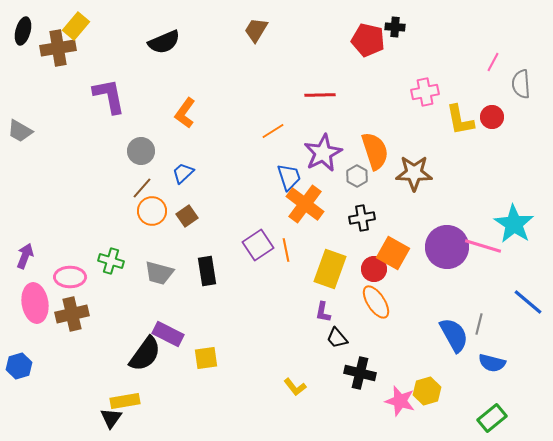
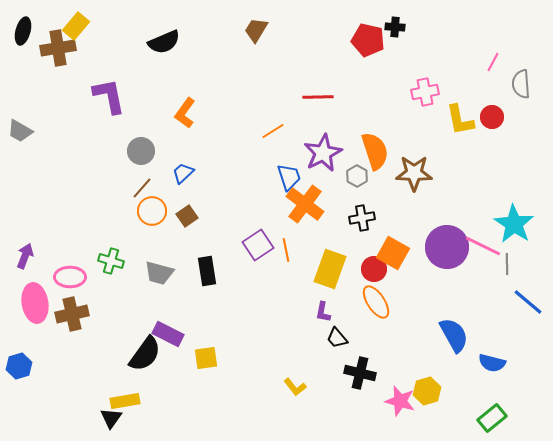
red line at (320, 95): moved 2 px left, 2 px down
pink line at (483, 246): rotated 9 degrees clockwise
gray line at (479, 324): moved 28 px right, 60 px up; rotated 15 degrees counterclockwise
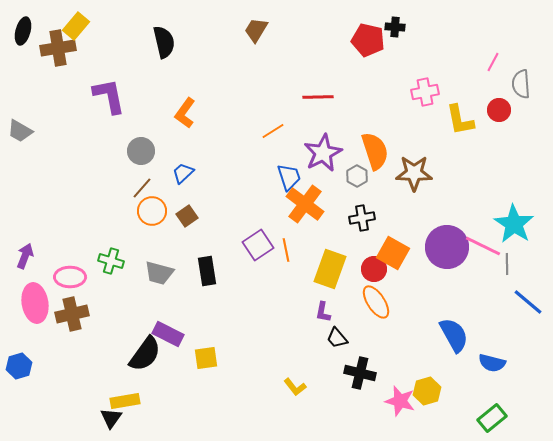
black semicircle at (164, 42): rotated 80 degrees counterclockwise
red circle at (492, 117): moved 7 px right, 7 px up
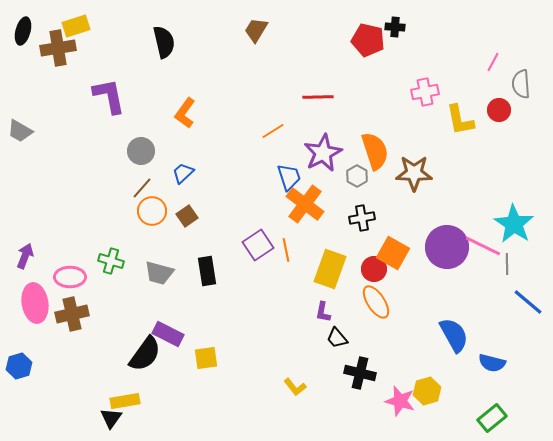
yellow rectangle at (76, 26): rotated 32 degrees clockwise
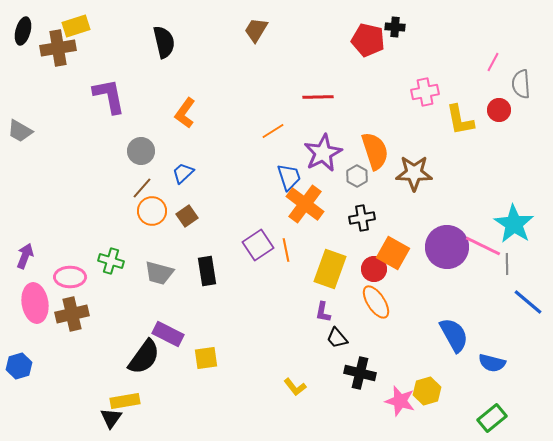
black semicircle at (145, 354): moved 1 px left, 3 px down
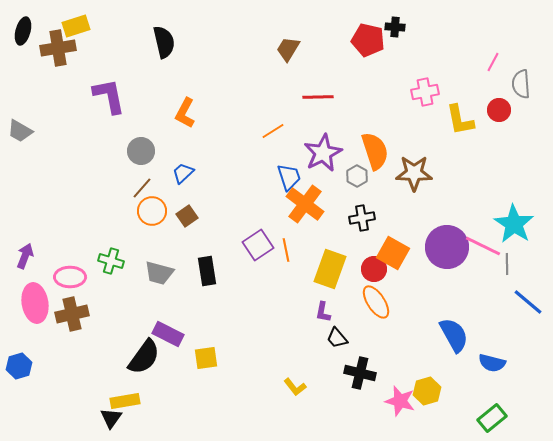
brown trapezoid at (256, 30): moved 32 px right, 19 px down
orange L-shape at (185, 113): rotated 8 degrees counterclockwise
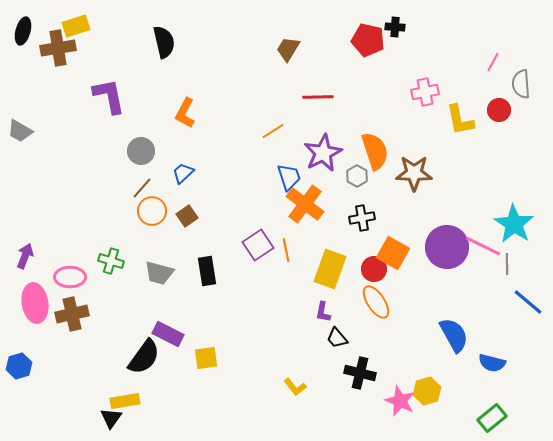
pink star at (400, 401): rotated 8 degrees clockwise
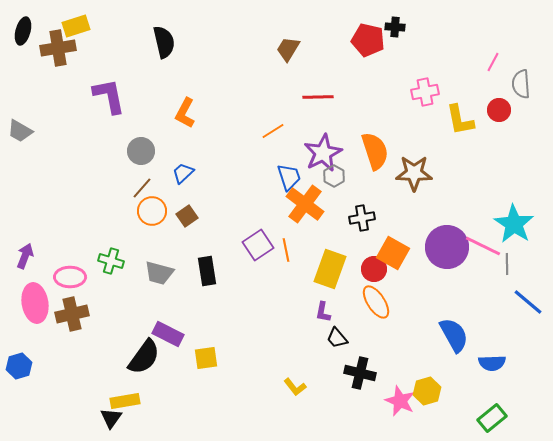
gray hexagon at (357, 176): moved 23 px left
blue semicircle at (492, 363): rotated 16 degrees counterclockwise
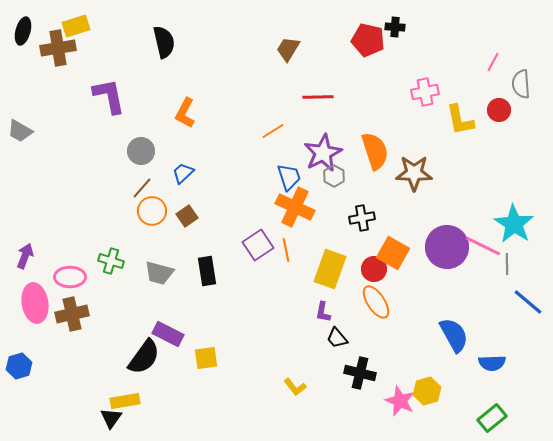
orange cross at (305, 204): moved 10 px left, 3 px down; rotated 12 degrees counterclockwise
